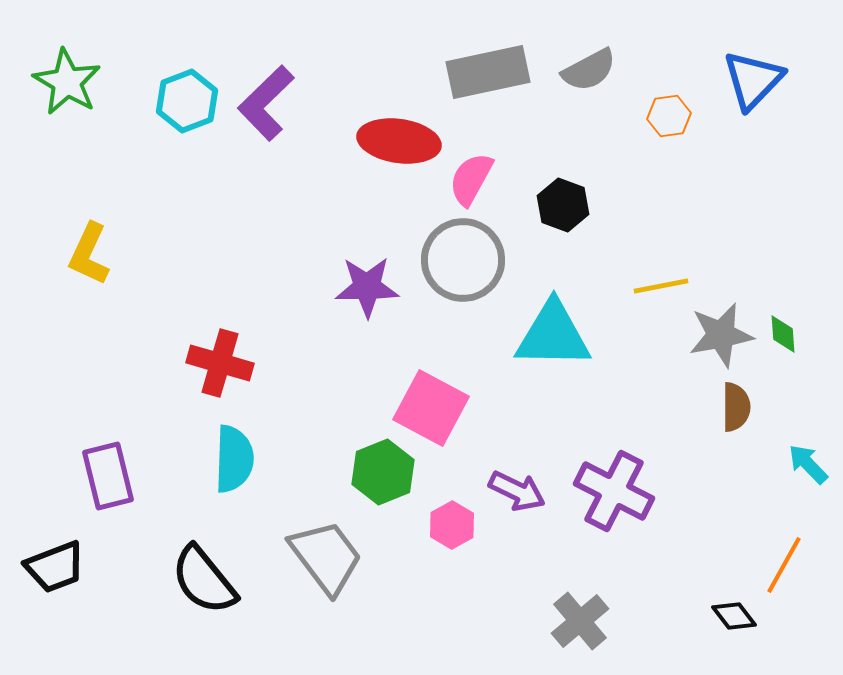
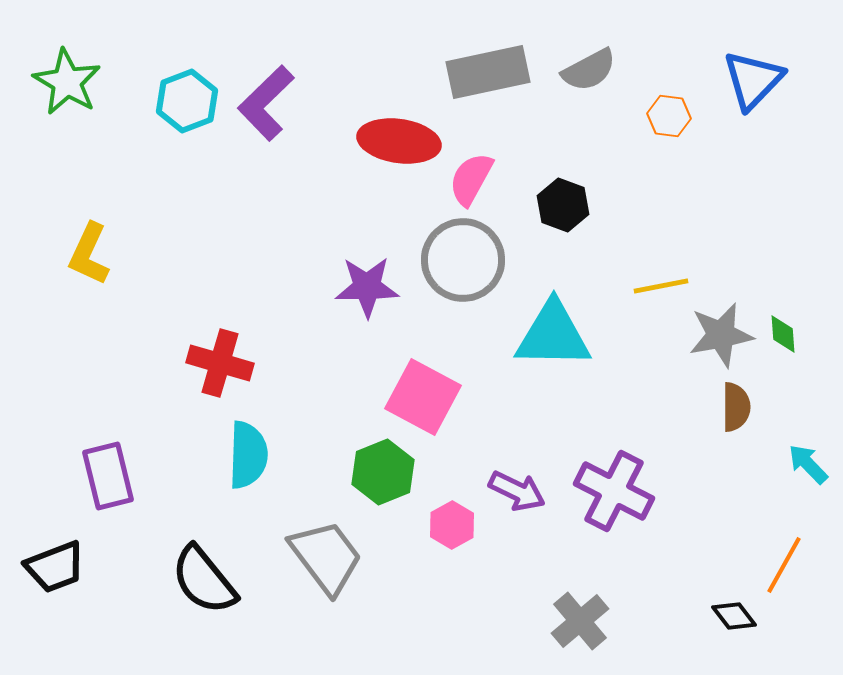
orange hexagon: rotated 15 degrees clockwise
pink square: moved 8 px left, 11 px up
cyan semicircle: moved 14 px right, 4 px up
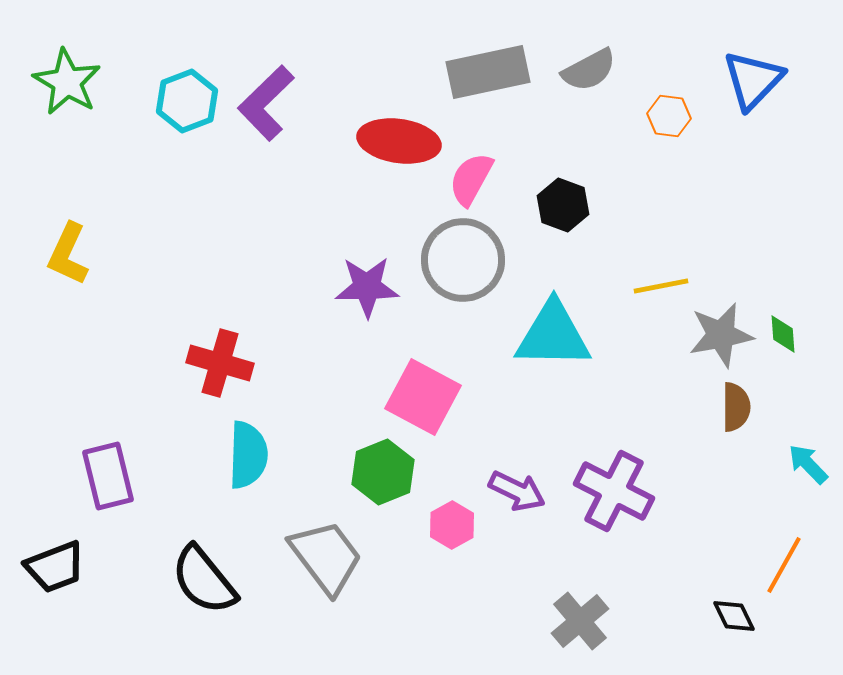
yellow L-shape: moved 21 px left
black diamond: rotated 12 degrees clockwise
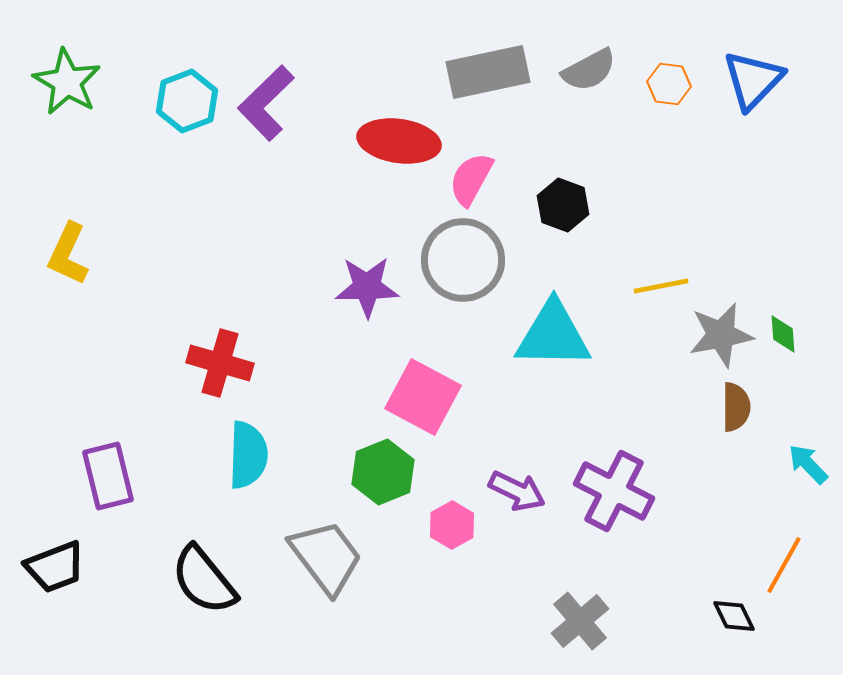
orange hexagon: moved 32 px up
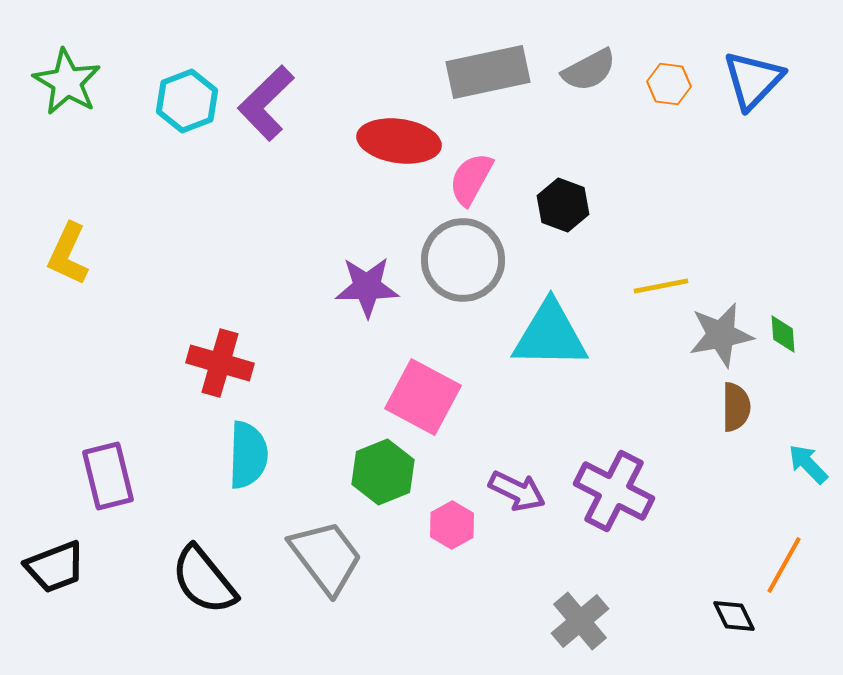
cyan triangle: moved 3 px left
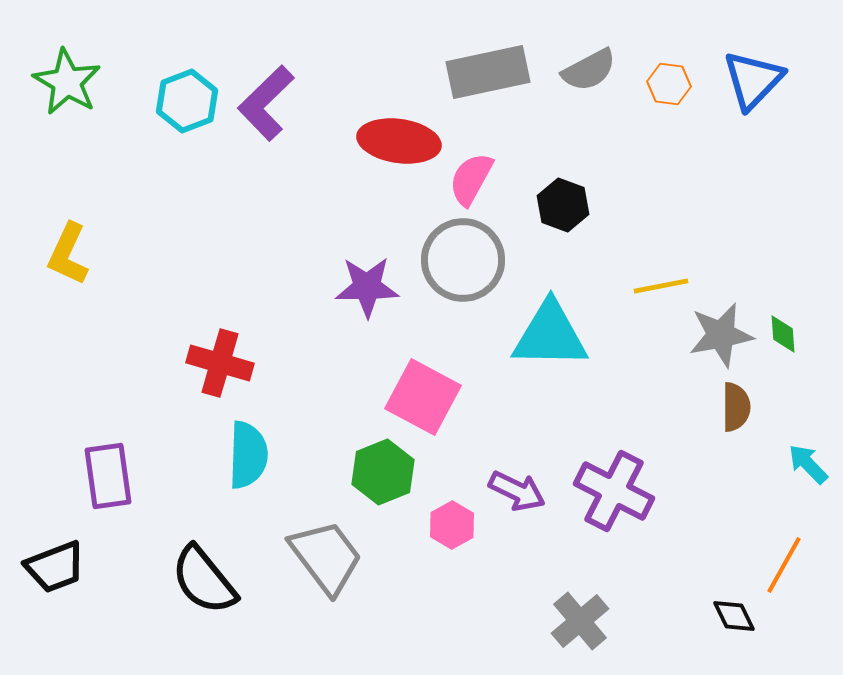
purple rectangle: rotated 6 degrees clockwise
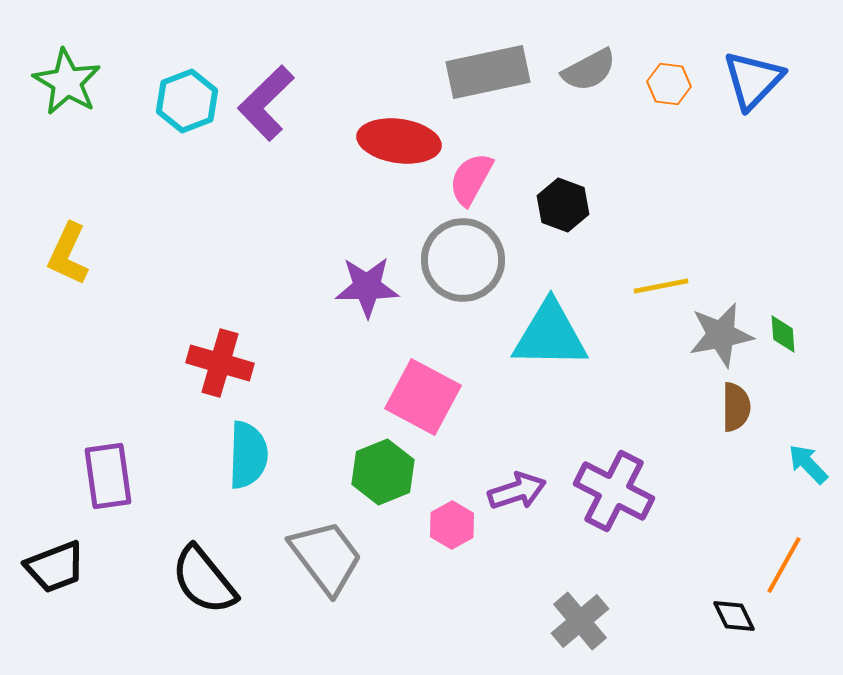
purple arrow: rotated 44 degrees counterclockwise
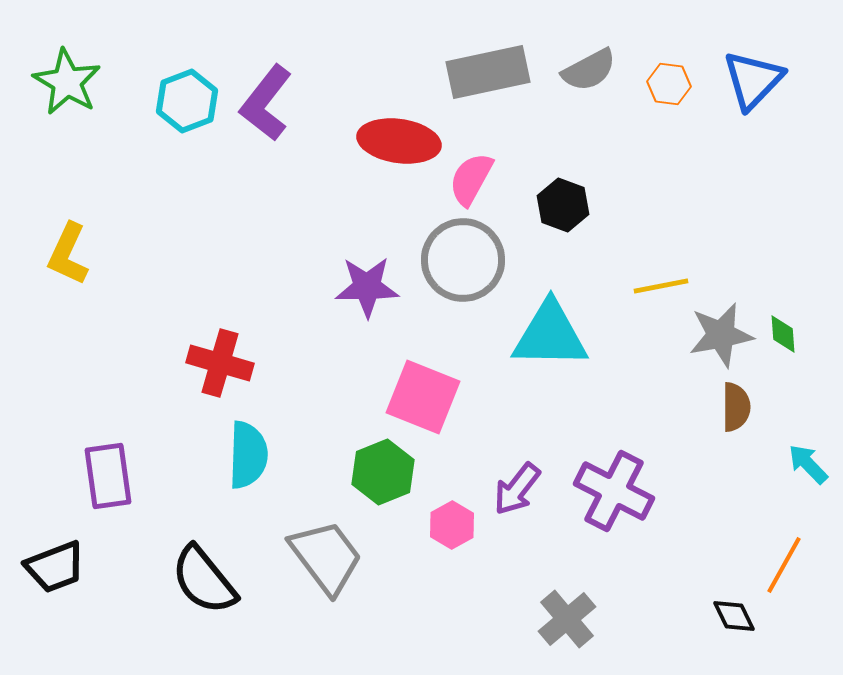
purple L-shape: rotated 8 degrees counterclockwise
pink square: rotated 6 degrees counterclockwise
purple arrow: moved 2 px up; rotated 146 degrees clockwise
gray cross: moved 13 px left, 2 px up
